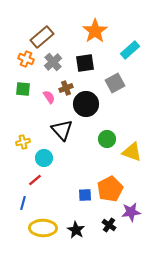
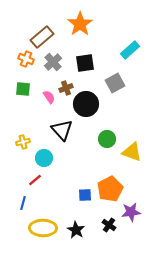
orange star: moved 15 px left, 7 px up
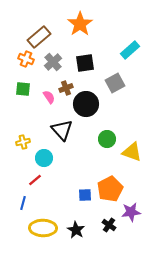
brown rectangle: moved 3 px left
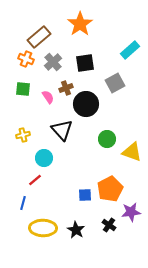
pink semicircle: moved 1 px left
yellow cross: moved 7 px up
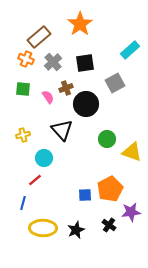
black star: rotated 18 degrees clockwise
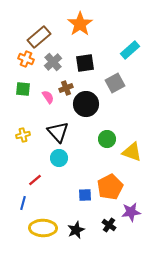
black triangle: moved 4 px left, 2 px down
cyan circle: moved 15 px right
orange pentagon: moved 2 px up
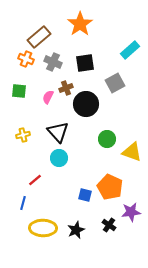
gray cross: rotated 24 degrees counterclockwise
green square: moved 4 px left, 2 px down
pink semicircle: rotated 120 degrees counterclockwise
orange pentagon: rotated 20 degrees counterclockwise
blue square: rotated 16 degrees clockwise
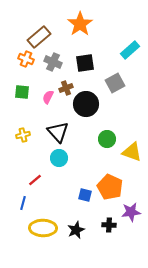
green square: moved 3 px right, 1 px down
black cross: rotated 32 degrees counterclockwise
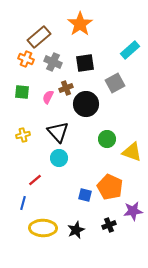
purple star: moved 2 px right, 1 px up
black cross: rotated 24 degrees counterclockwise
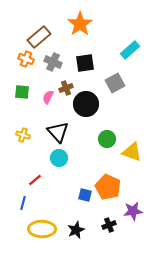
yellow cross: rotated 32 degrees clockwise
orange pentagon: moved 2 px left
yellow ellipse: moved 1 px left, 1 px down
